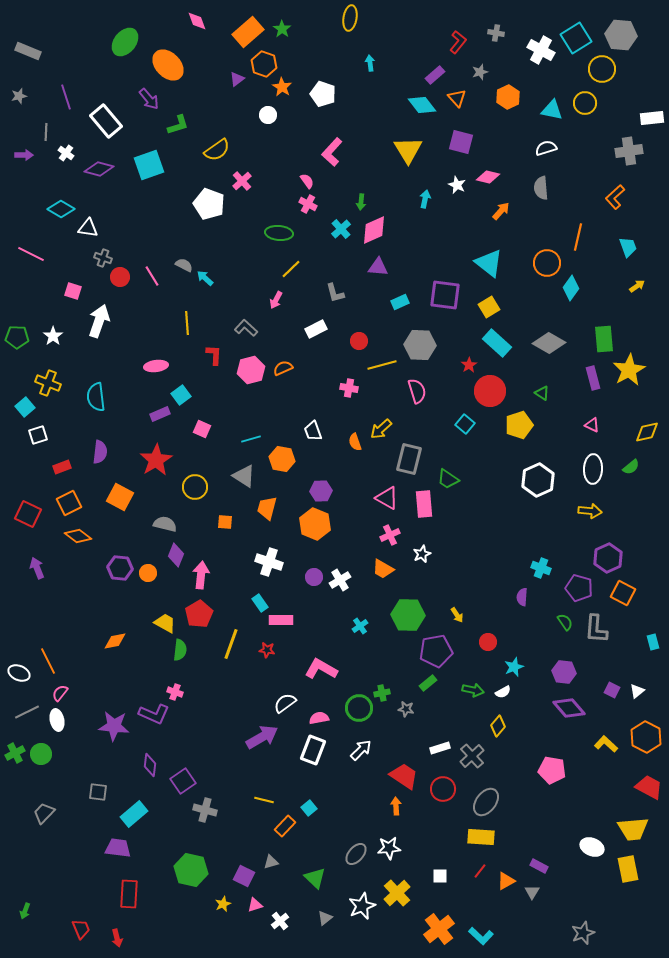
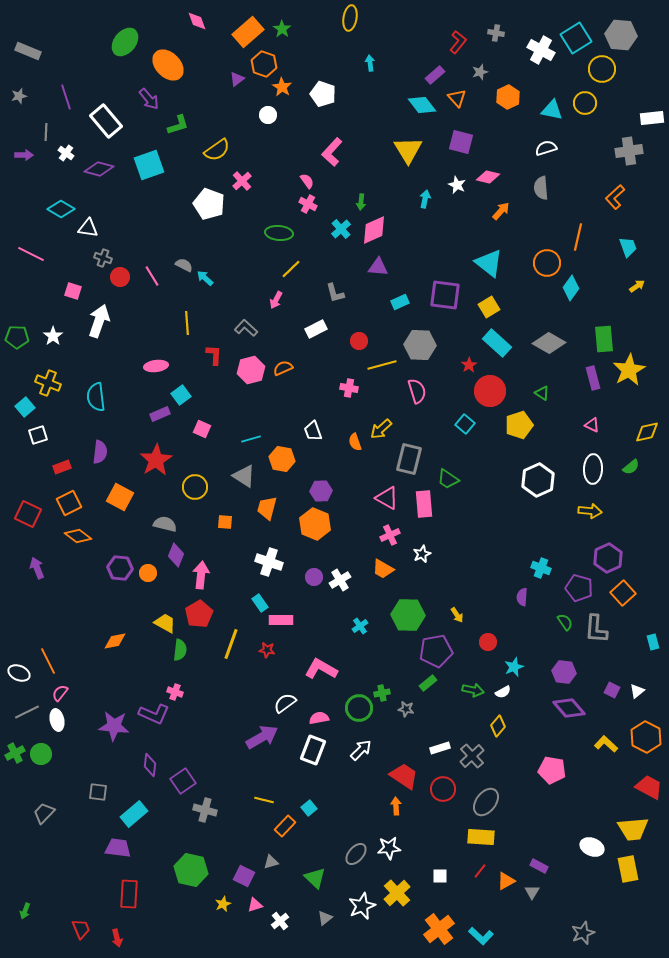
orange square at (623, 593): rotated 20 degrees clockwise
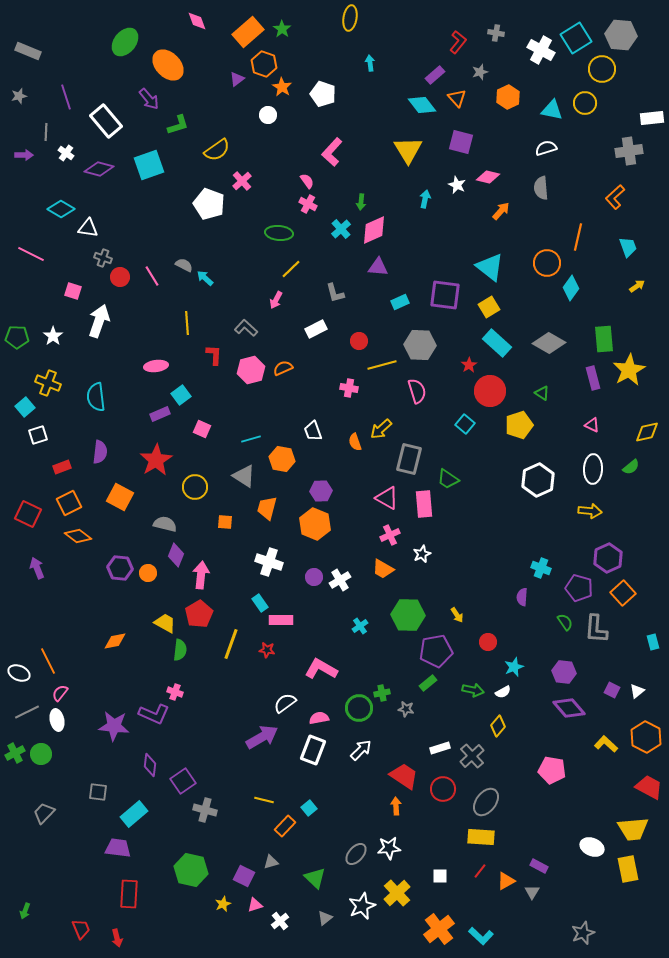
cyan triangle at (489, 263): moved 1 px right, 4 px down
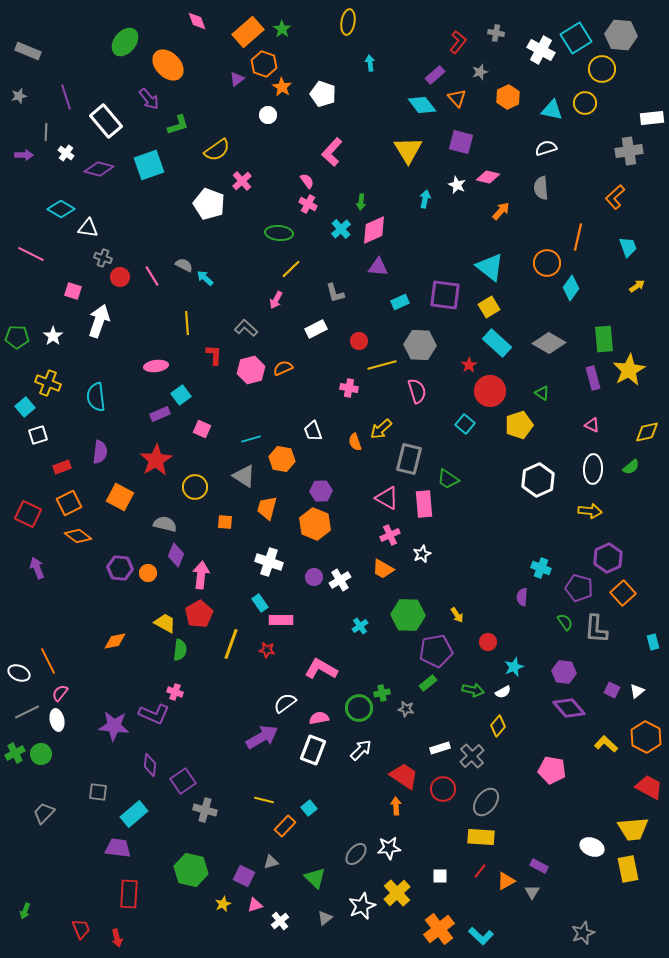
yellow ellipse at (350, 18): moved 2 px left, 4 px down
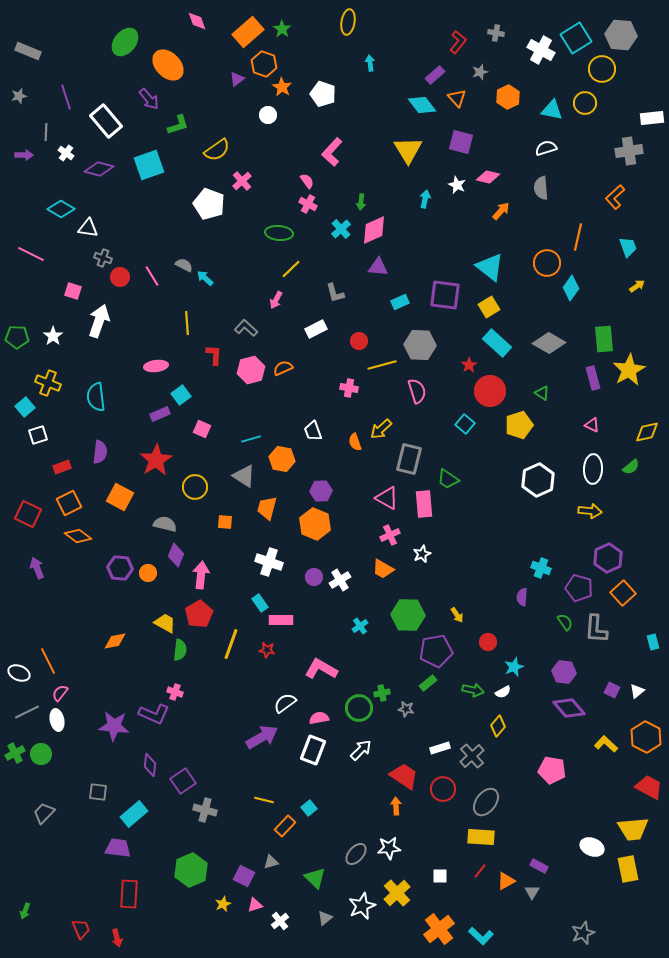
green hexagon at (191, 870): rotated 24 degrees clockwise
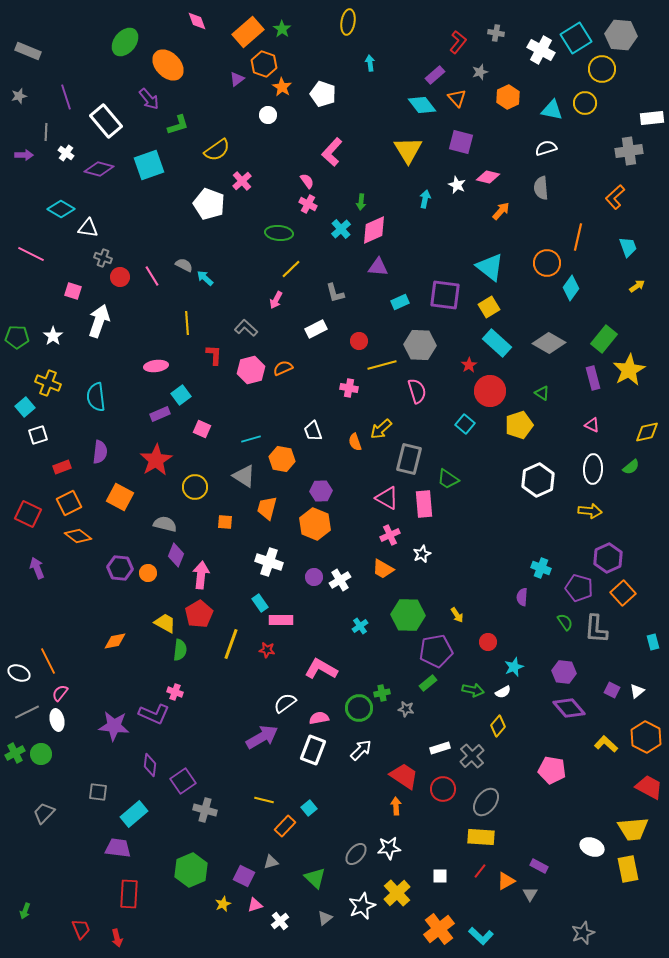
green rectangle at (604, 339): rotated 44 degrees clockwise
gray triangle at (532, 892): moved 2 px left, 2 px down
